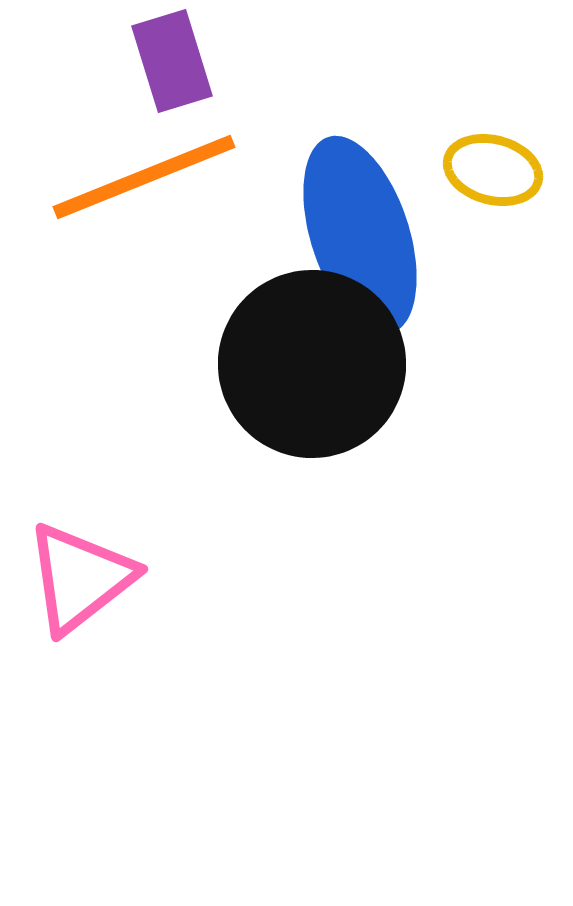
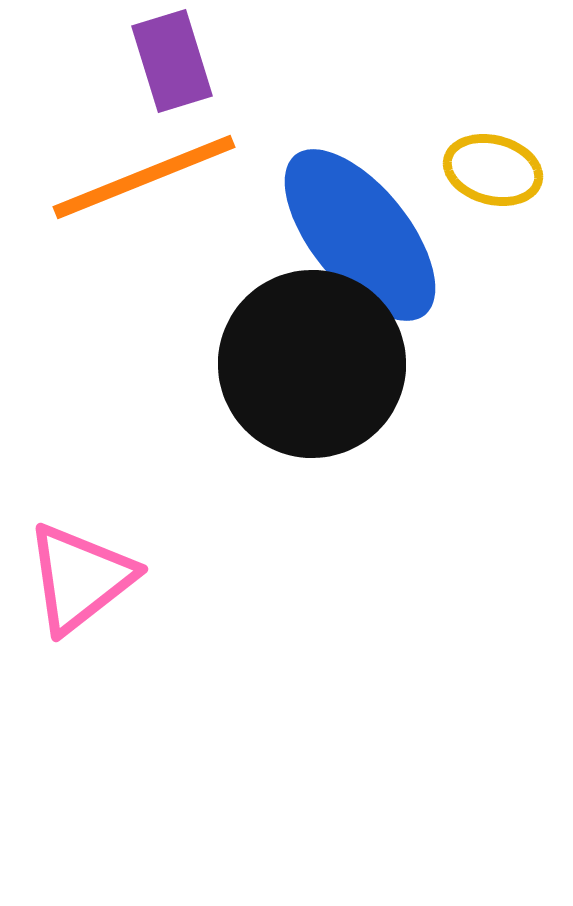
blue ellipse: rotated 21 degrees counterclockwise
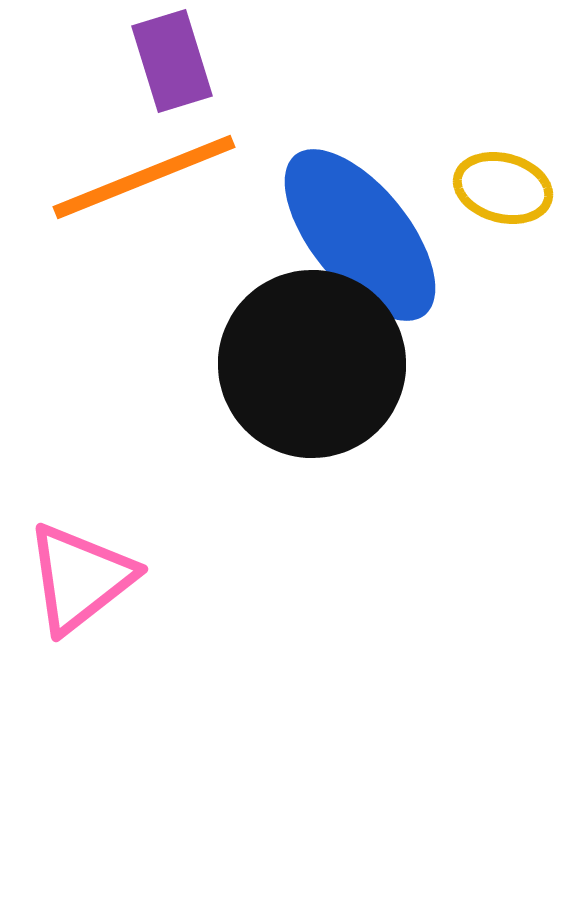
yellow ellipse: moved 10 px right, 18 px down
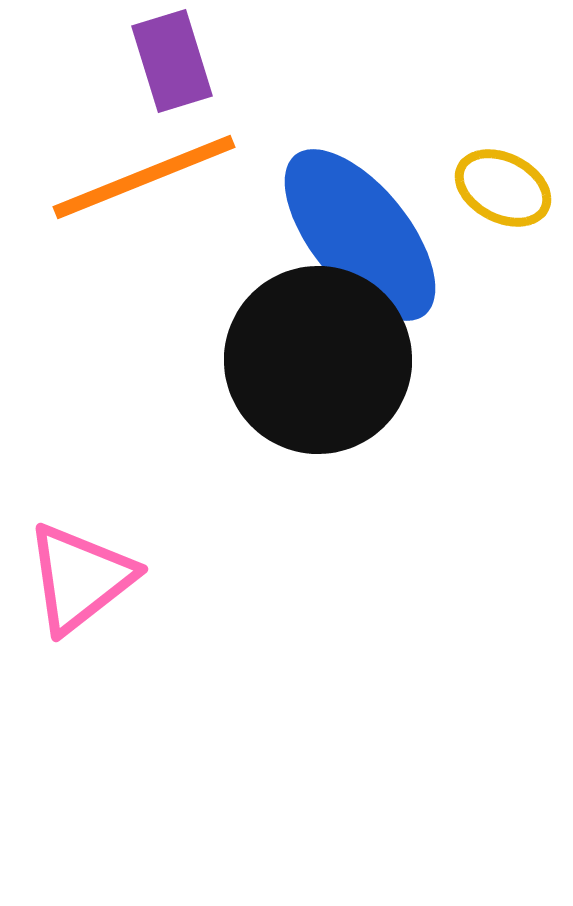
yellow ellipse: rotated 12 degrees clockwise
black circle: moved 6 px right, 4 px up
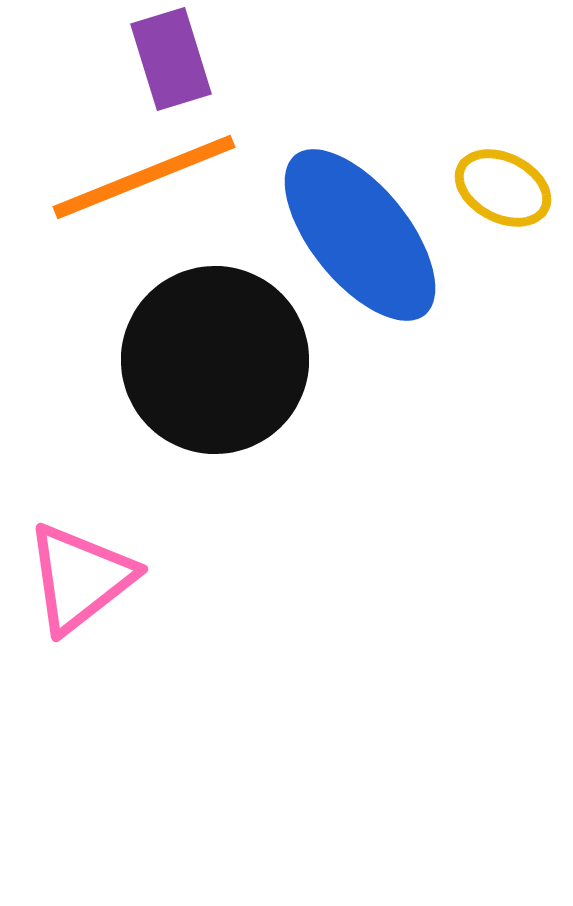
purple rectangle: moved 1 px left, 2 px up
black circle: moved 103 px left
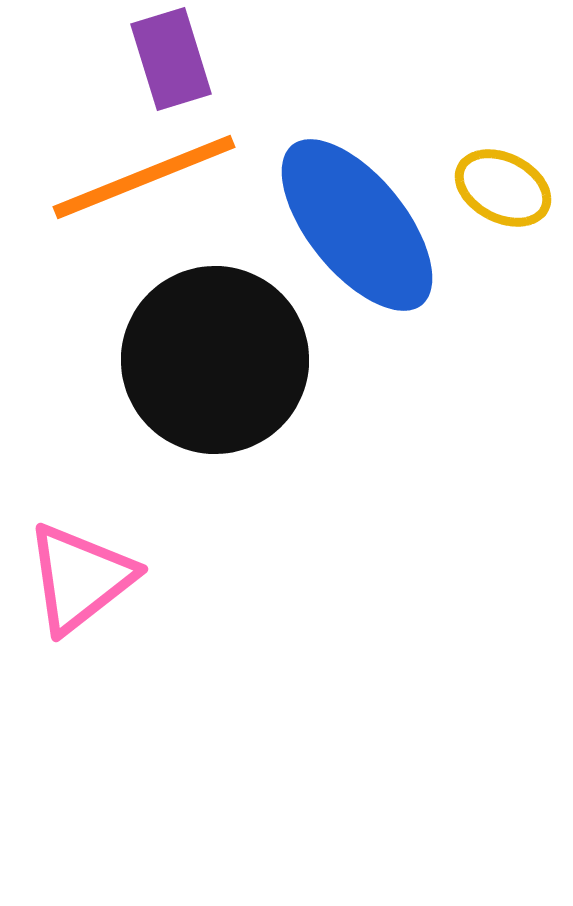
blue ellipse: moved 3 px left, 10 px up
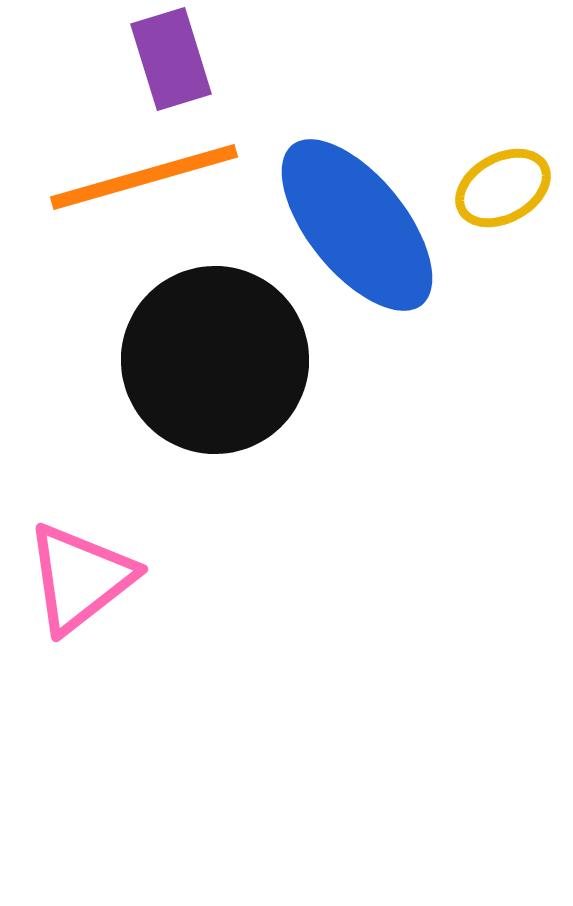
orange line: rotated 6 degrees clockwise
yellow ellipse: rotated 56 degrees counterclockwise
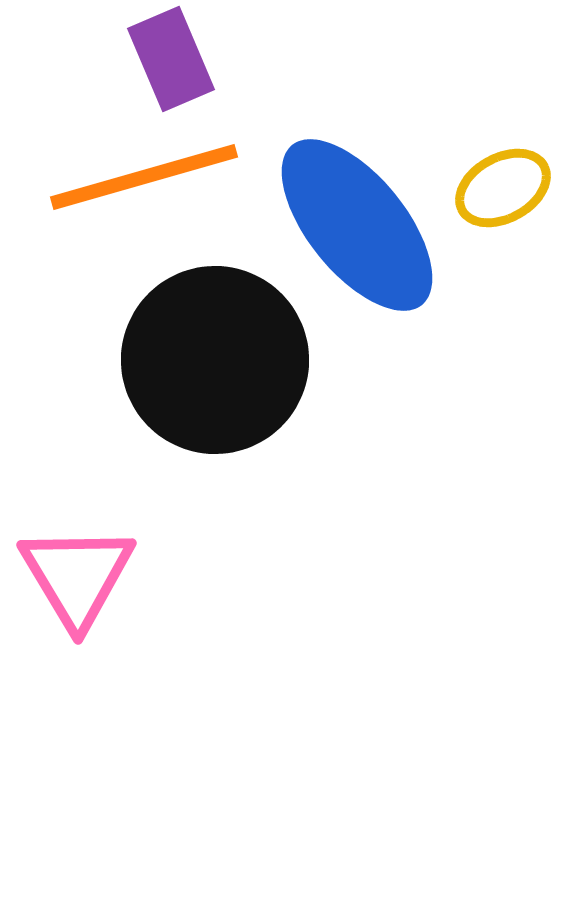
purple rectangle: rotated 6 degrees counterclockwise
pink triangle: moved 3 px left, 2 px up; rotated 23 degrees counterclockwise
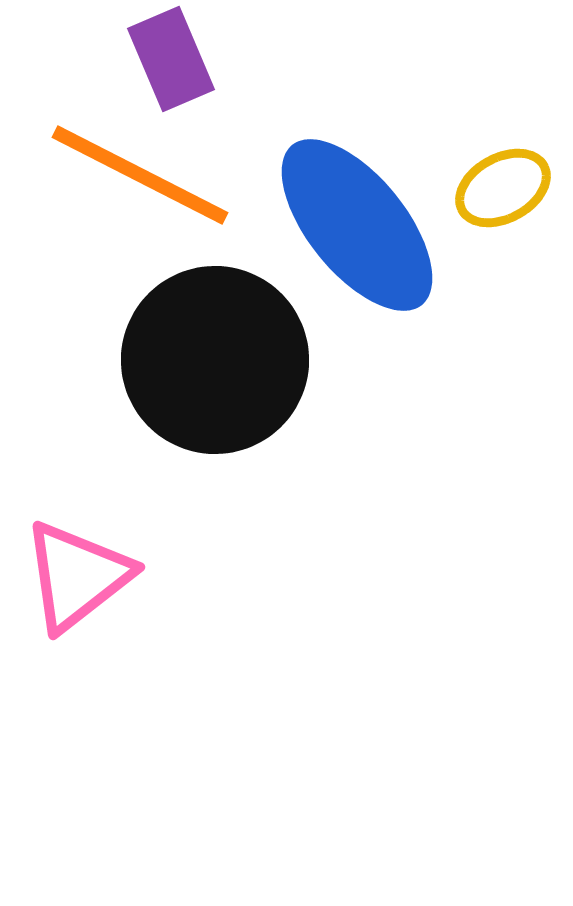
orange line: moved 4 px left, 2 px up; rotated 43 degrees clockwise
pink triangle: rotated 23 degrees clockwise
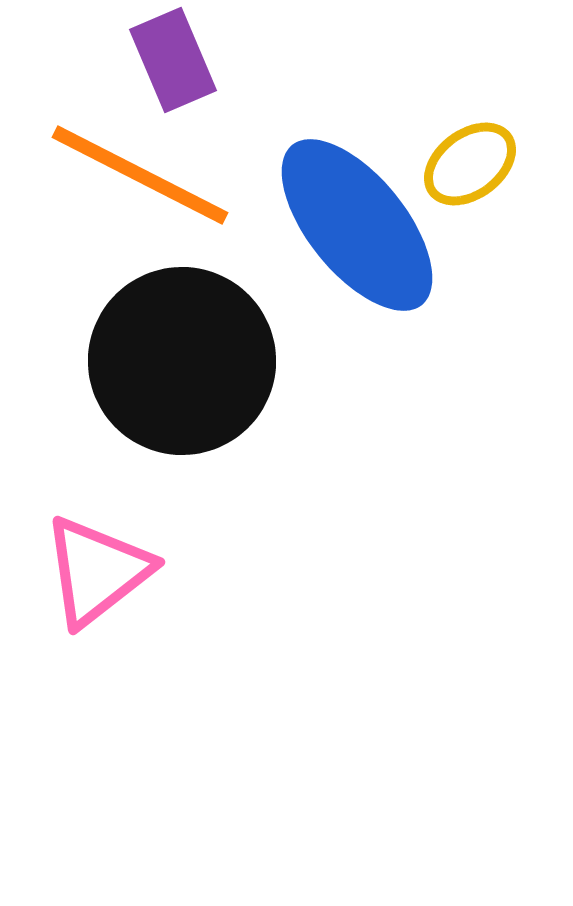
purple rectangle: moved 2 px right, 1 px down
yellow ellipse: moved 33 px left, 24 px up; rotated 8 degrees counterclockwise
black circle: moved 33 px left, 1 px down
pink triangle: moved 20 px right, 5 px up
